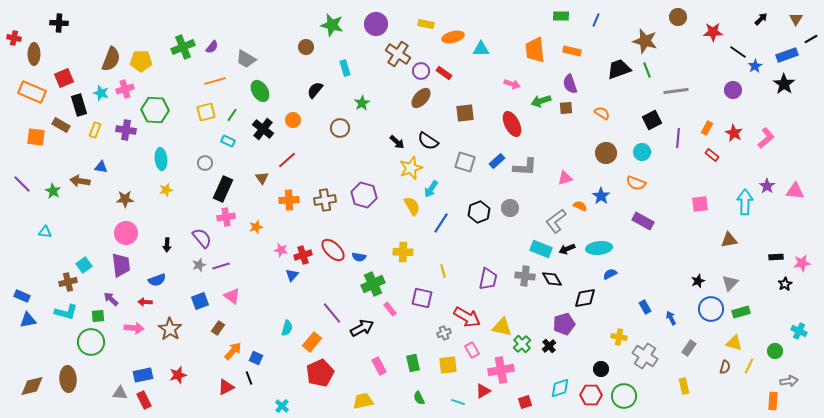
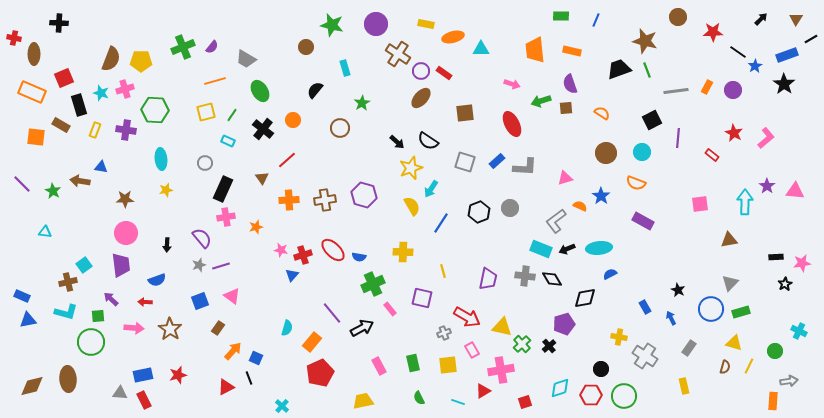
orange rectangle at (707, 128): moved 41 px up
black star at (698, 281): moved 20 px left, 9 px down; rotated 24 degrees counterclockwise
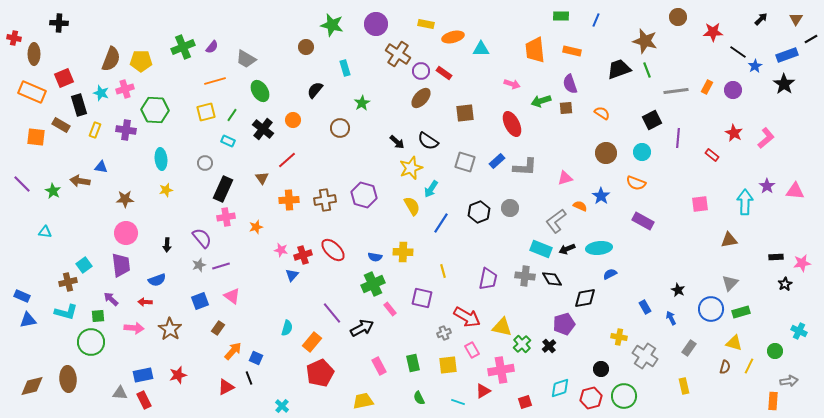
blue semicircle at (359, 257): moved 16 px right
red hexagon at (591, 395): moved 3 px down; rotated 15 degrees counterclockwise
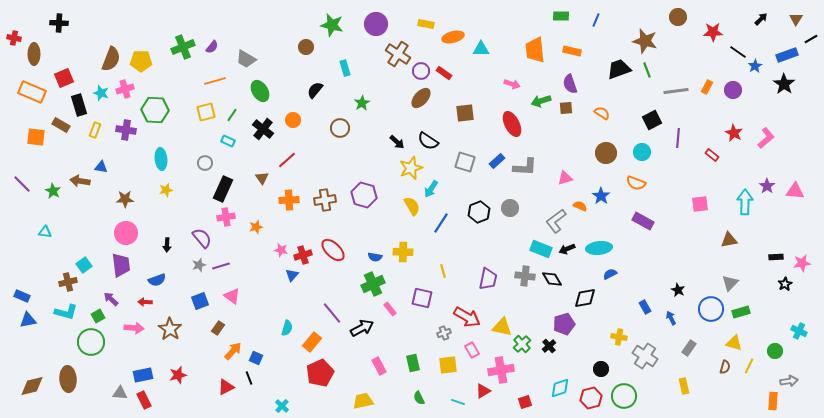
green square at (98, 316): rotated 24 degrees counterclockwise
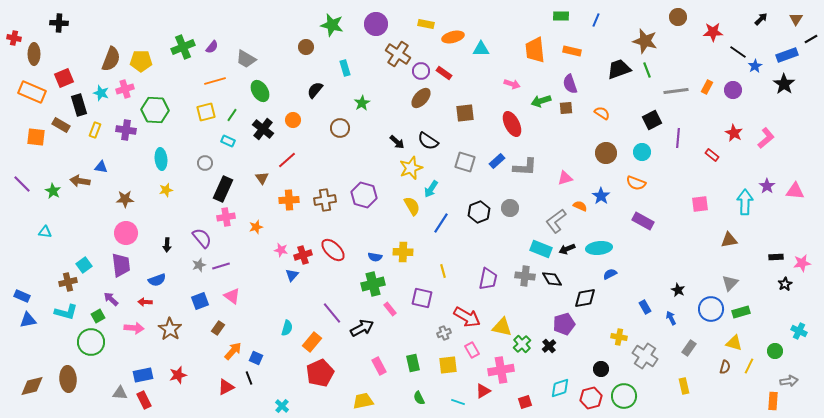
green cross at (373, 284): rotated 10 degrees clockwise
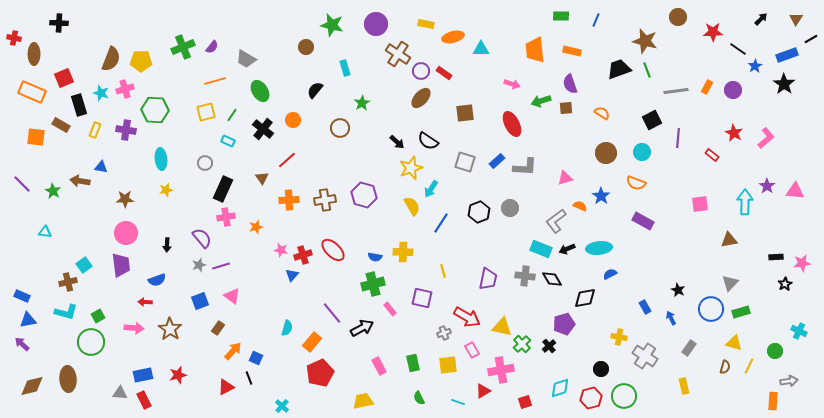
black line at (738, 52): moved 3 px up
purple arrow at (111, 299): moved 89 px left, 45 px down
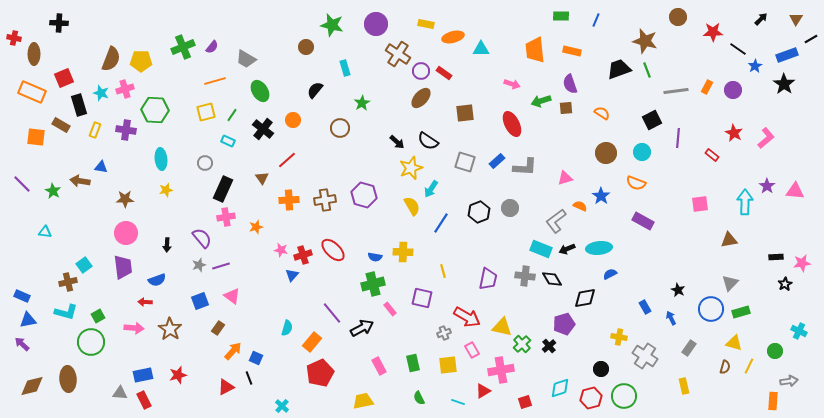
purple trapezoid at (121, 265): moved 2 px right, 2 px down
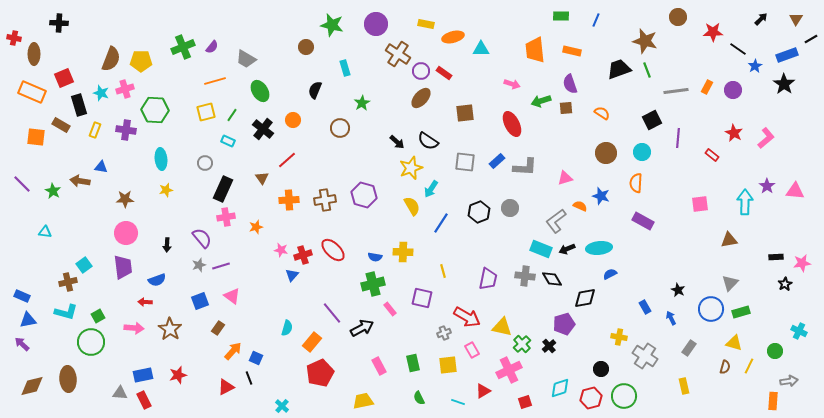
black semicircle at (315, 90): rotated 18 degrees counterclockwise
gray square at (465, 162): rotated 10 degrees counterclockwise
orange semicircle at (636, 183): rotated 72 degrees clockwise
blue star at (601, 196): rotated 18 degrees counterclockwise
pink cross at (501, 370): moved 8 px right; rotated 15 degrees counterclockwise
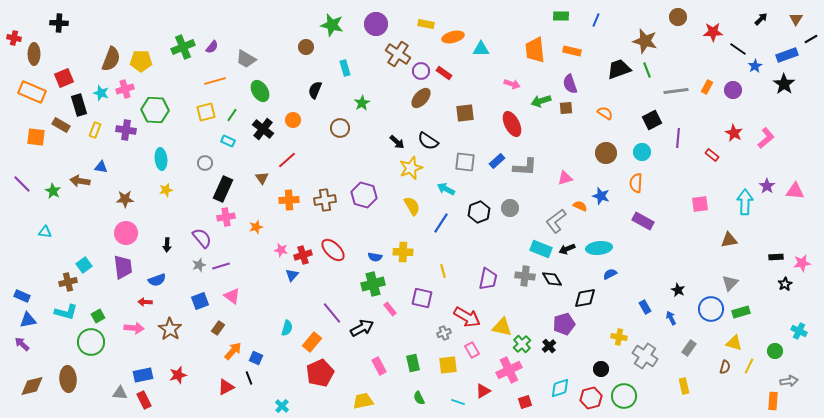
orange semicircle at (602, 113): moved 3 px right
cyan arrow at (431, 189): moved 15 px right; rotated 84 degrees clockwise
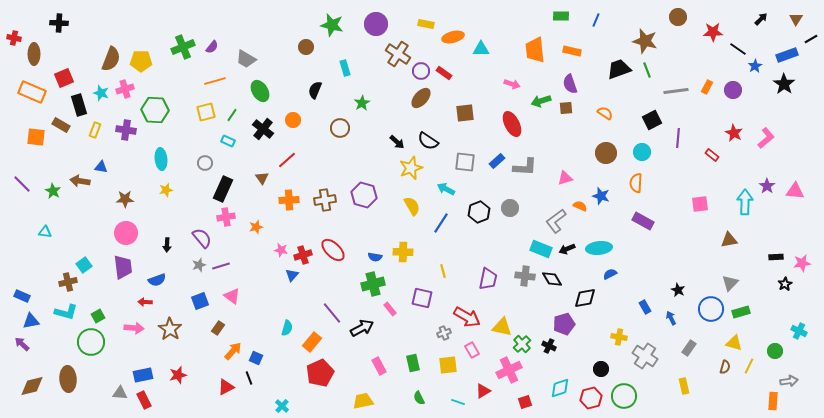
blue triangle at (28, 320): moved 3 px right, 1 px down
black cross at (549, 346): rotated 24 degrees counterclockwise
